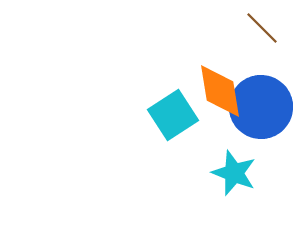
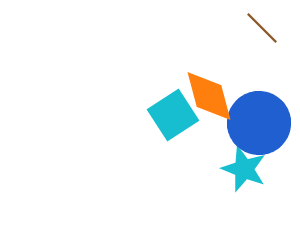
orange diamond: moved 11 px left, 5 px down; rotated 6 degrees counterclockwise
blue circle: moved 2 px left, 16 px down
cyan star: moved 10 px right, 4 px up
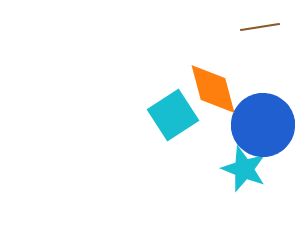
brown line: moved 2 px left, 1 px up; rotated 54 degrees counterclockwise
orange diamond: moved 4 px right, 7 px up
blue circle: moved 4 px right, 2 px down
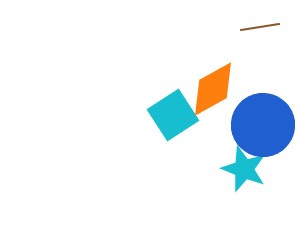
orange diamond: rotated 76 degrees clockwise
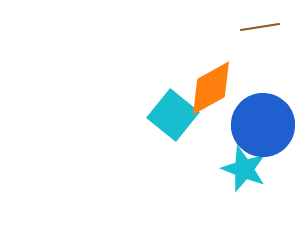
orange diamond: moved 2 px left, 1 px up
cyan square: rotated 18 degrees counterclockwise
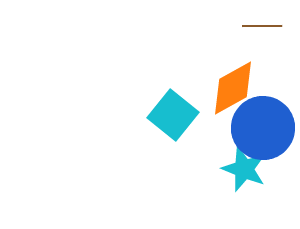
brown line: moved 2 px right, 1 px up; rotated 9 degrees clockwise
orange diamond: moved 22 px right
blue circle: moved 3 px down
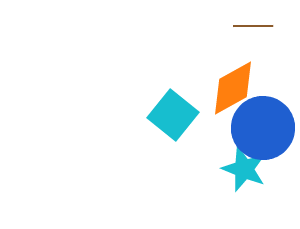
brown line: moved 9 px left
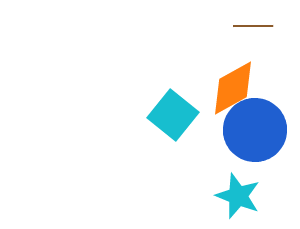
blue circle: moved 8 px left, 2 px down
cyan star: moved 6 px left, 27 px down
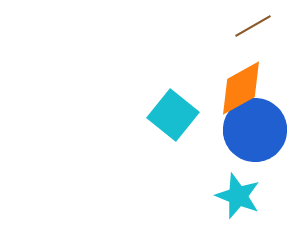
brown line: rotated 30 degrees counterclockwise
orange diamond: moved 8 px right
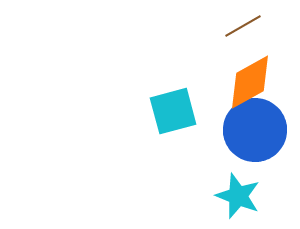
brown line: moved 10 px left
orange diamond: moved 9 px right, 6 px up
cyan square: moved 4 px up; rotated 36 degrees clockwise
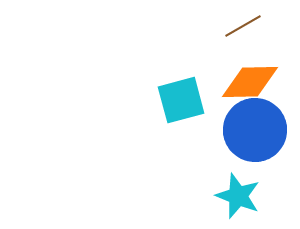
orange diamond: rotated 28 degrees clockwise
cyan square: moved 8 px right, 11 px up
